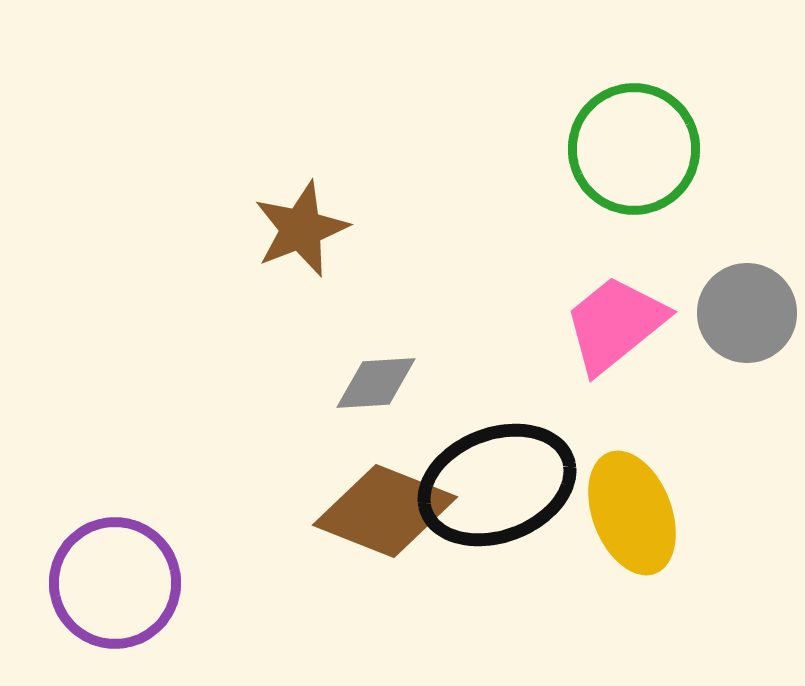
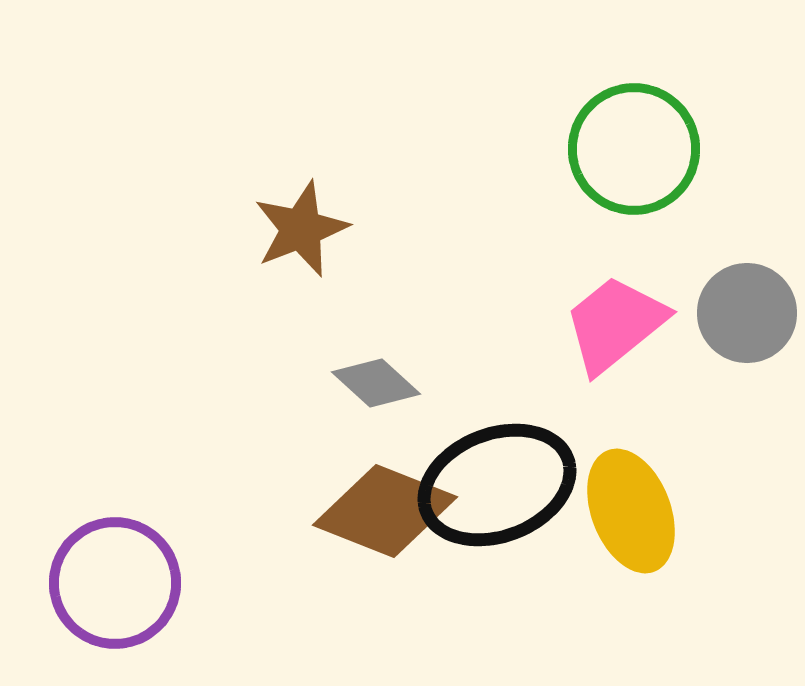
gray diamond: rotated 46 degrees clockwise
yellow ellipse: moved 1 px left, 2 px up
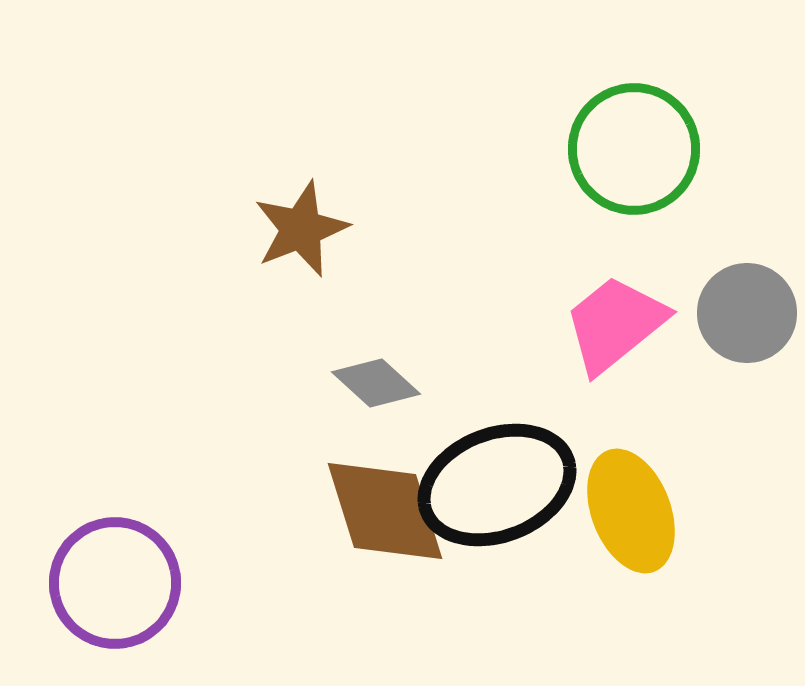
brown diamond: rotated 51 degrees clockwise
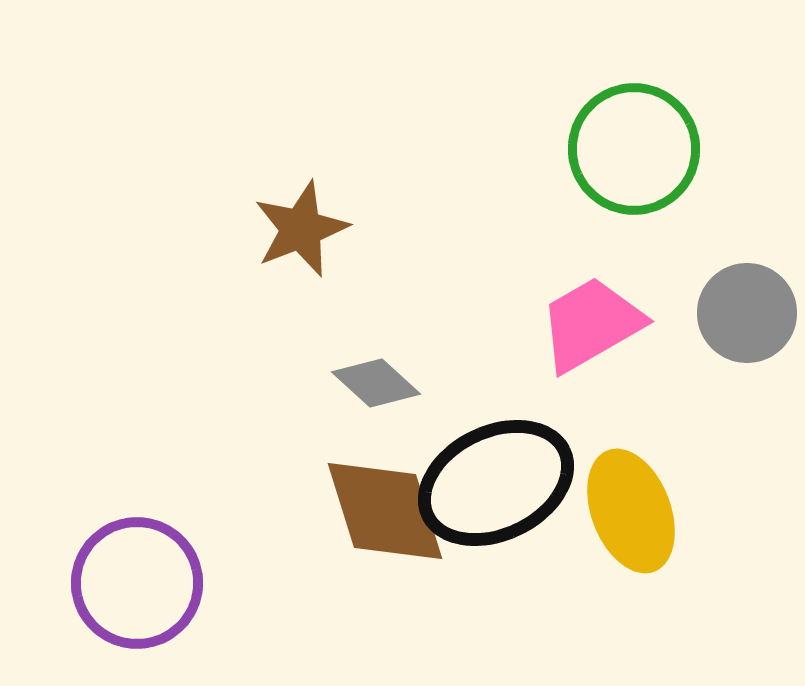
pink trapezoid: moved 24 px left; rotated 9 degrees clockwise
black ellipse: moved 1 px left, 2 px up; rotated 5 degrees counterclockwise
purple circle: moved 22 px right
